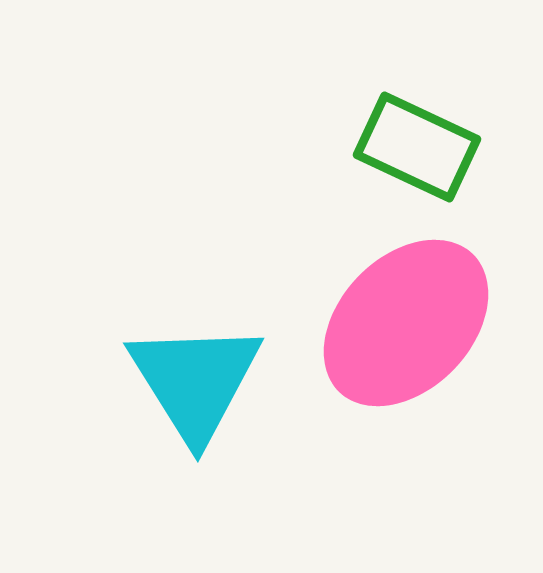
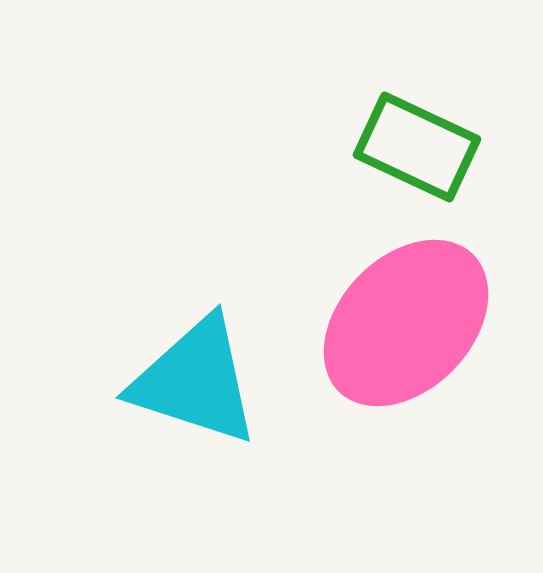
cyan triangle: rotated 40 degrees counterclockwise
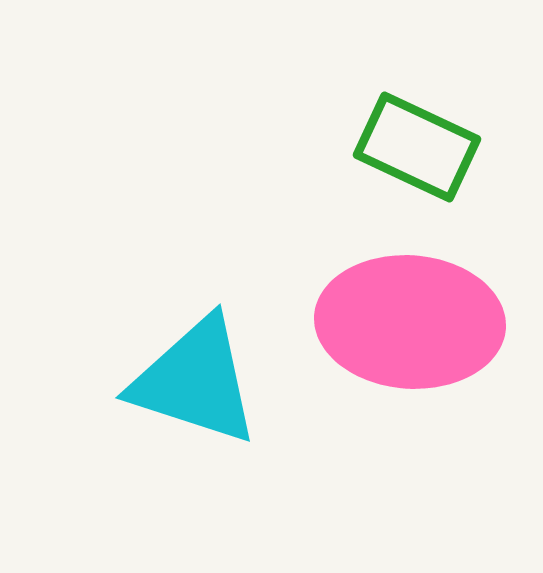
pink ellipse: moved 4 px right, 1 px up; rotated 50 degrees clockwise
